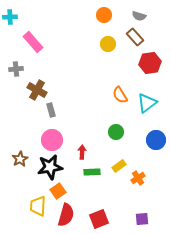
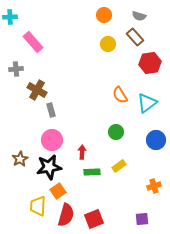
black star: moved 1 px left
orange cross: moved 16 px right, 8 px down; rotated 16 degrees clockwise
red square: moved 5 px left
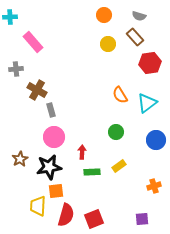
pink circle: moved 2 px right, 3 px up
orange square: moved 2 px left; rotated 28 degrees clockwise
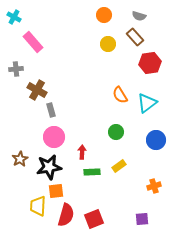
cyan cross: moved 4 px right; rotated 32 degrees clockwise
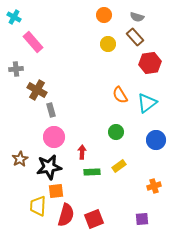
gray semicircle: moved 2 px left, 1 px down
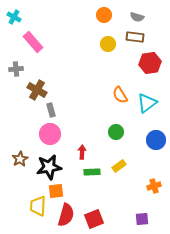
brown rectangle: rotated 42 degrees counterclockwise
pink circle: moved 4 px left, 3 px up
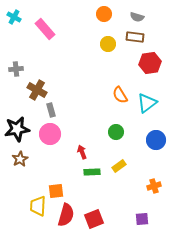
orange circle: moved 1 px up
pink rectangle: moved 12 px right, 13 px up
red arrow: rotated 24 degrees counterclockwise
black star: moved 32 px left, 38 px up
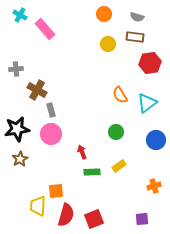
cyan cross: moved 6 px right, 2 px up
pink circle: moved 1 px right
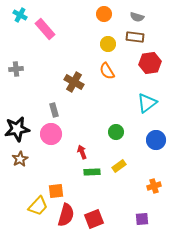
brown cross: moved 37 px right, 8 px up
orange semicircle: moved 13 px left, 24 px up
gray rectangle: moved 3 px right
yellow trapezoid: rotated 140 degrees counterclockwise
